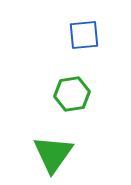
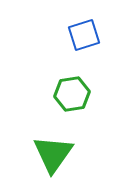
blue square: rotated 12 degrees counterclockwise
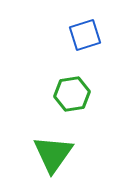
blue square: moved 1 px right
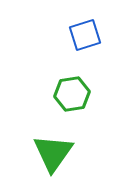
green triangle: moved 1 px up
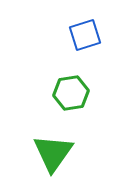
green hexagon: moved 1 px left, 1 px up
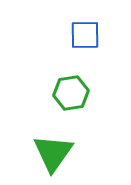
blue square: rotated 16 degrees clockwise
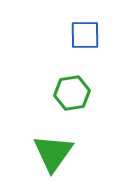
green hexagon: moved 1 px right
